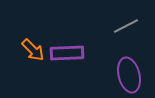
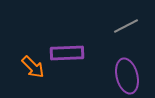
orange arrow: moved 17 px down
purple ellipse: moved 2 px left, 1 px down
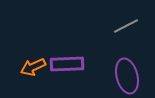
purple rectangle: moved 11 px down
orange arrow: rotated 110 degrees clockwise
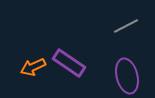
purple rectangle: moved 2 px right, 1 px up; rotated 36 degrees clockwise
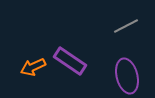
purple rectangle: moved 1 px right, 2 px up
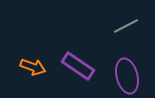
purple rectangle: moved 8 px right, 5 px down
orange arrow: rotated 135 degrees counterclockwise
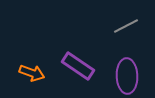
orange arrow: moved 1 px left, 6 px down
purple ellipse: rotated 12 degrees clockwise
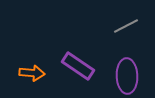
orange arrow: rotated 15 degrees counterclockwise
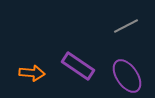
purple ellipse: rotated 32 degrees counterclockwise
